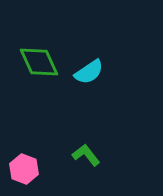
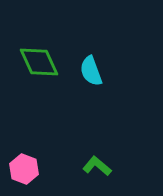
cyan semicircle: moved 2 px right, 1 px up; rotated 104 degrees clockwise
green L-shape: moved 11 px right, 11 px down; rotated 12 degrees counterclockwise
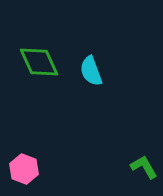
green L-shape: moved 47 px right, 1 px down; rotated 20 degrees clockwise
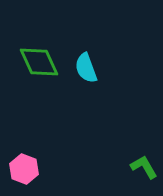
cyan semicircle: moved 5 px left, 3 px up
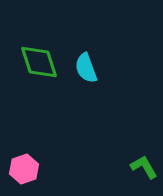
green diamond: rotated 6 degrees clockwise
pink hexagon: rotated 20 degrees clockwise
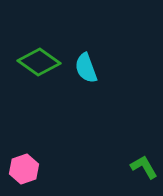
green diamond: rotated 36 degrees counterclockwise
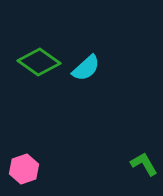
cyan semicircle: rotated 112 degrees counterclockwise
green L-shape: moved 3 px up
